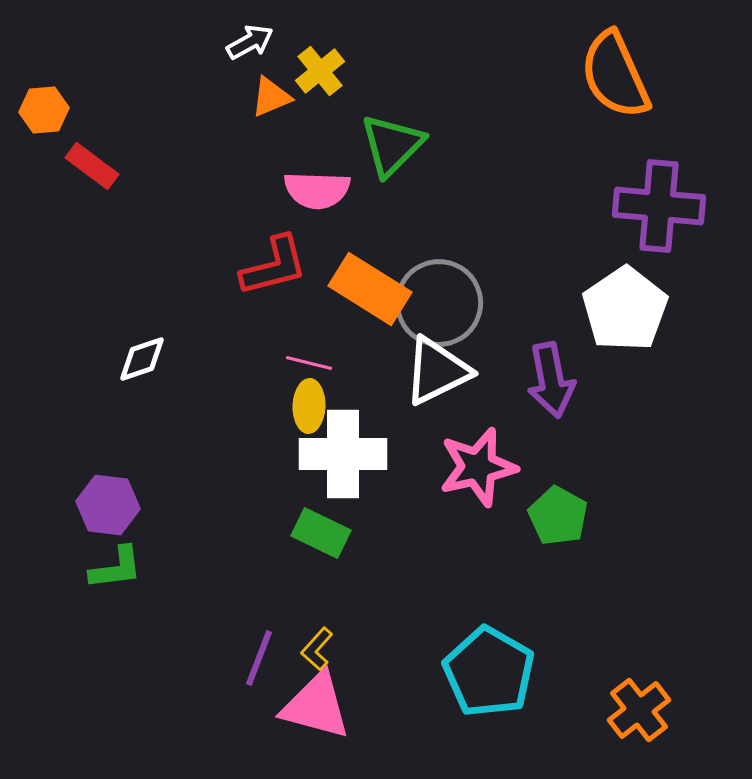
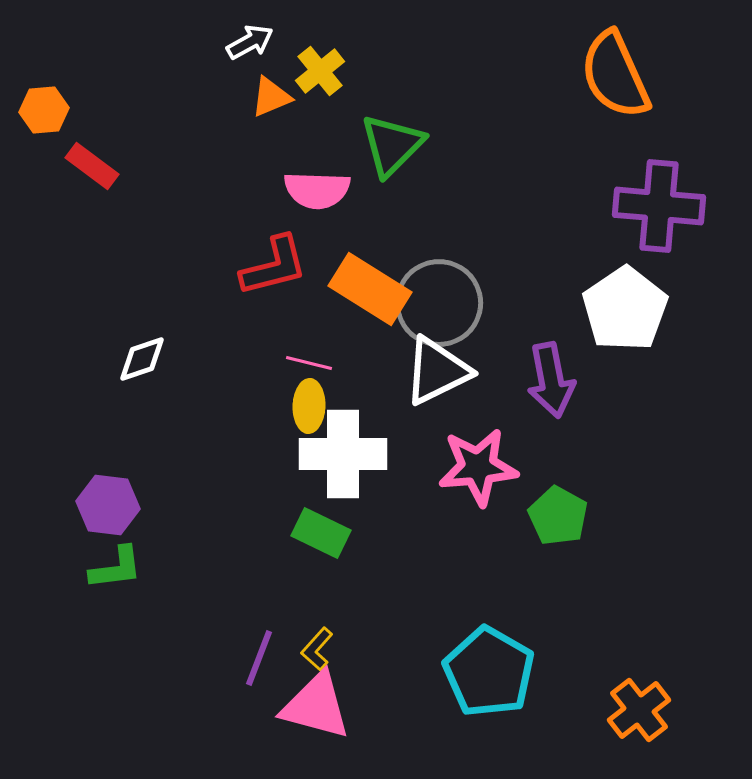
pink star: rotated 8 degrees clockwise
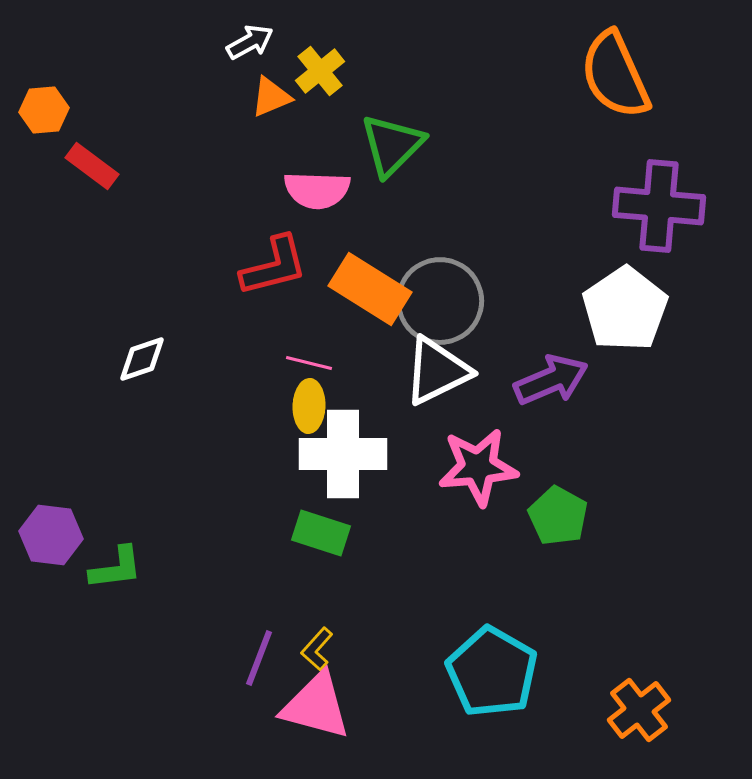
gray circle: moved 1 px right, 2 px up
purple arrow: rotated 102 degrees counterclockwise
purple hexagon: moved 57 px left, 30 px down
green rectangle: rotated 8 degrees counterclockwise
cyan pentagon: moved 3 px right
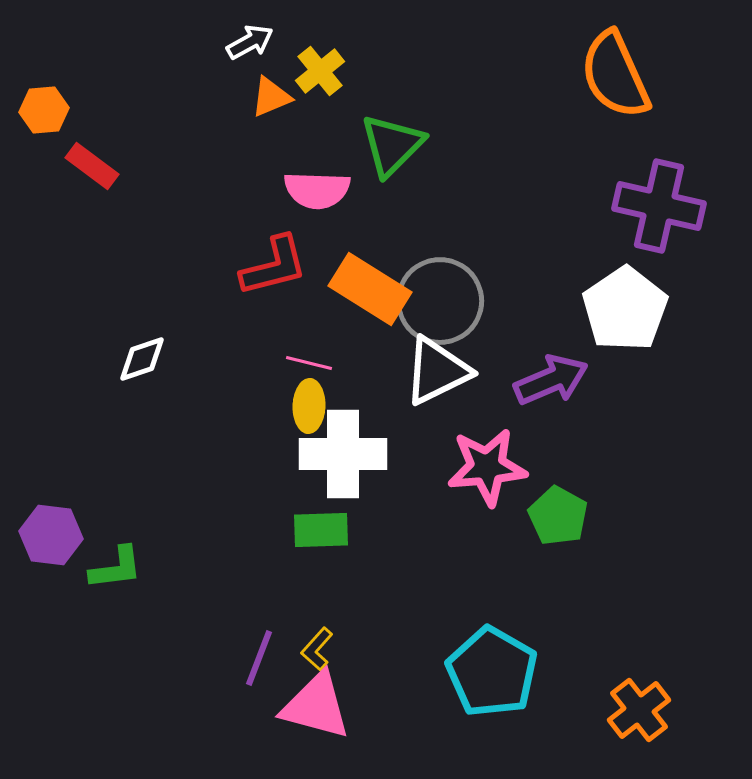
purple cross: rotated 8 degrees clockwise
pink star: moved 9 px right
green rectangle: moved 3 px up; rotated 20 degrees counterclockwise
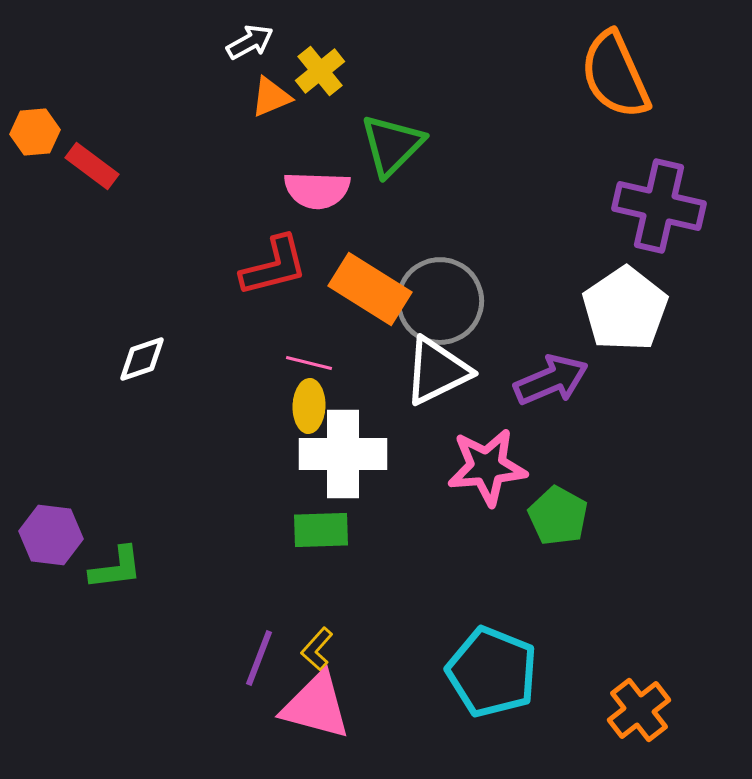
orange hexagon: moved 9 px left, 22 px down
cyan pentagon: rotated 8 degrees counterclockwise
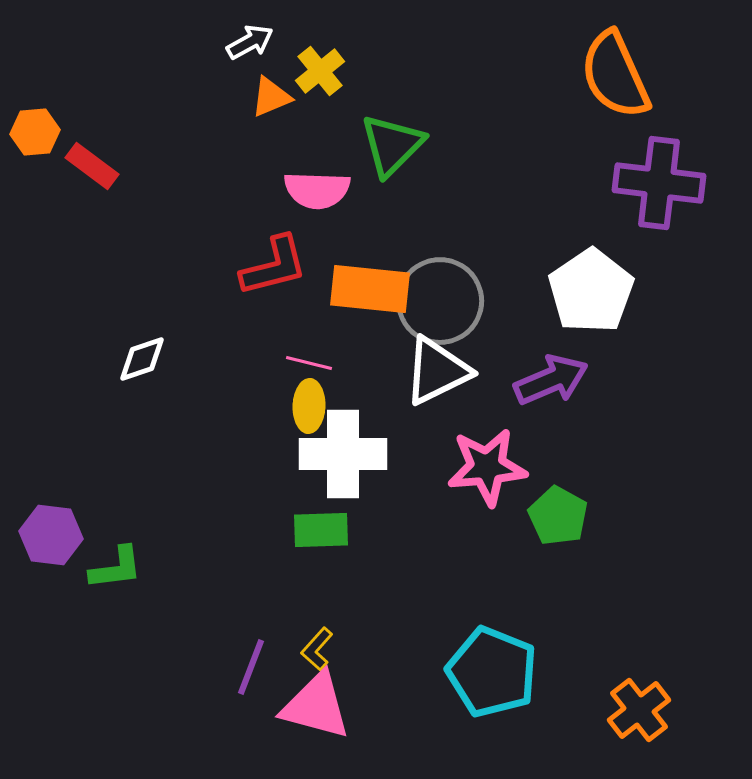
purple cross: moved 23 px up; rotated 6 degrees counterclockwise
orange rectangle: rotated 26 degrees counterclockwise
white pentagon: moved 34 px left, 18 px up
purple line: moved 8 px left, 9 px down
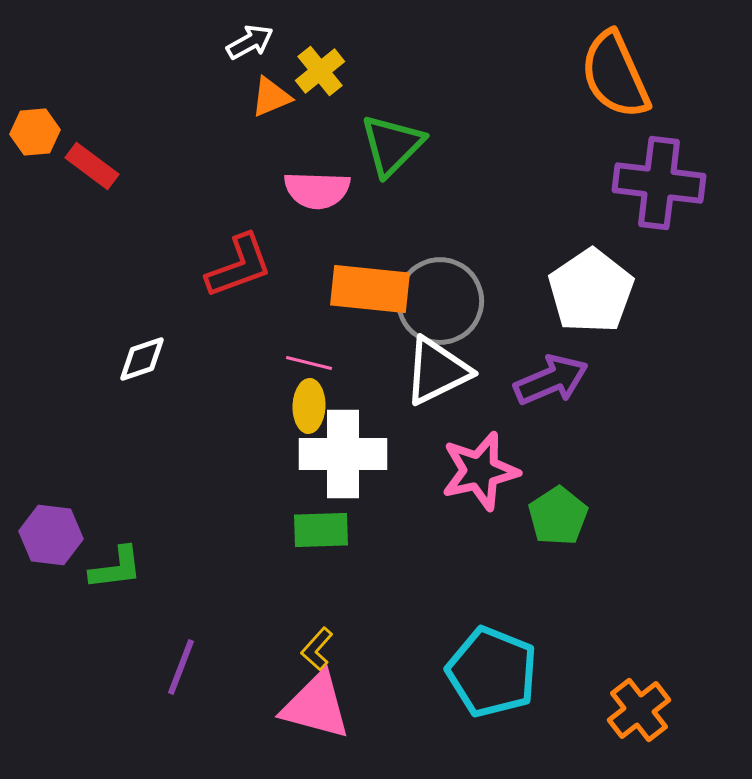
red L-shape: moved 35 px left; rotated 6 degrees counterclockwise
pink star: moved 7 px left, 4 px down; rotated 8 degrees counterclockwise
green pentagon: rotated 10 degrees clockwise
purple line: moved 70 px left
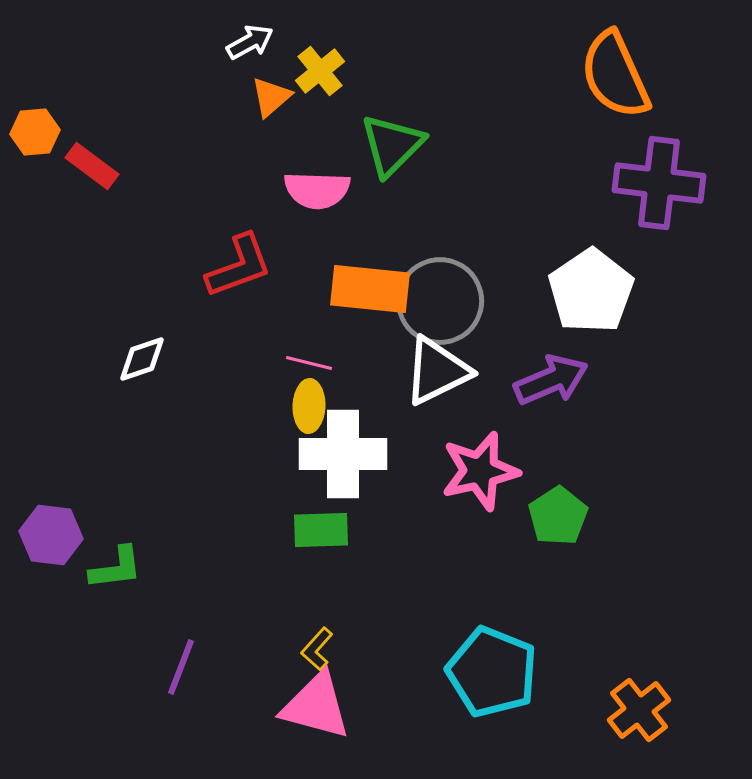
orange triangle: rotated 18 degrees counterclockwise
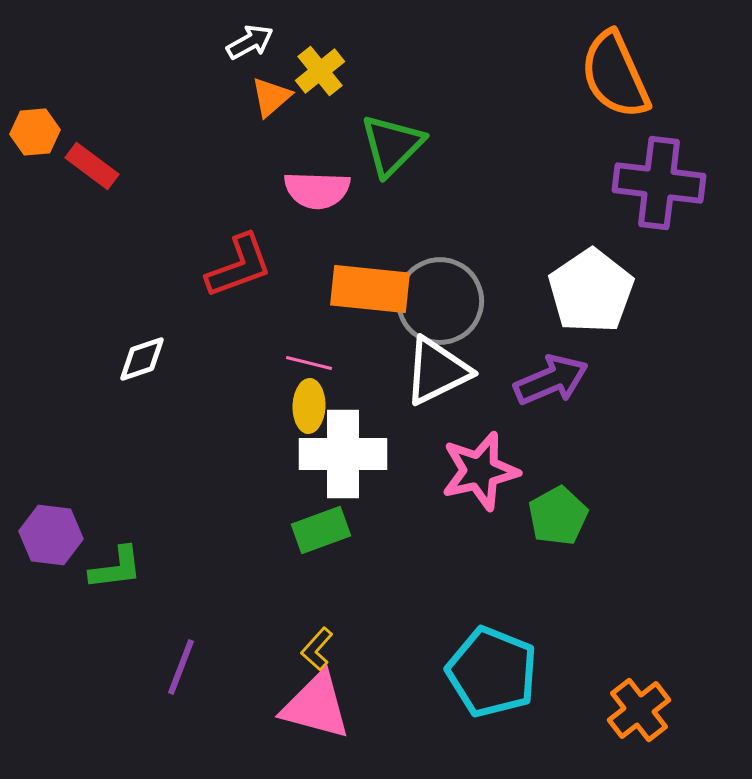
green pentagon: rotated 4 degrees clockwise
green rectangle: rotated 18 degrees counterclockwise
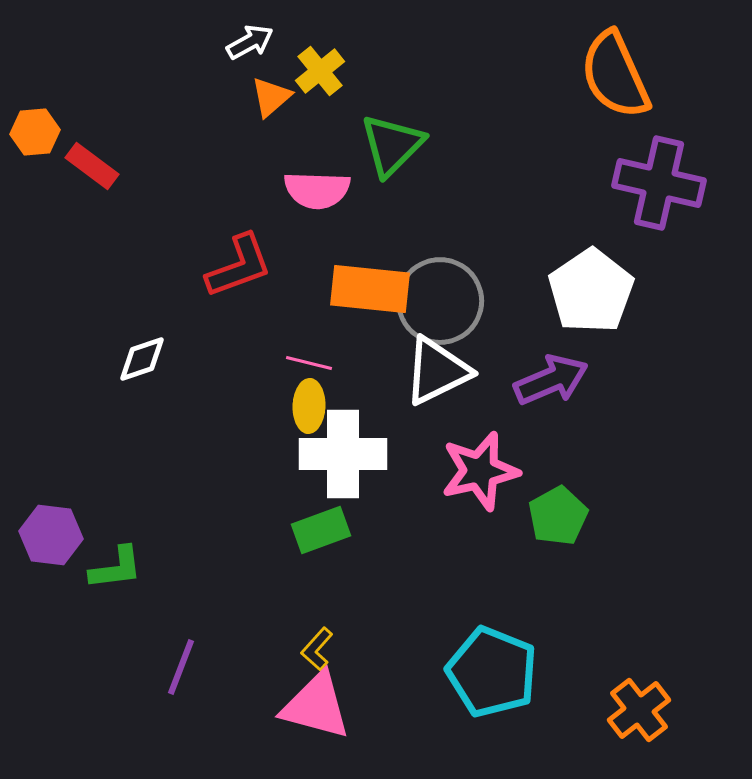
purple cross: rotated 6 degrees clockwise
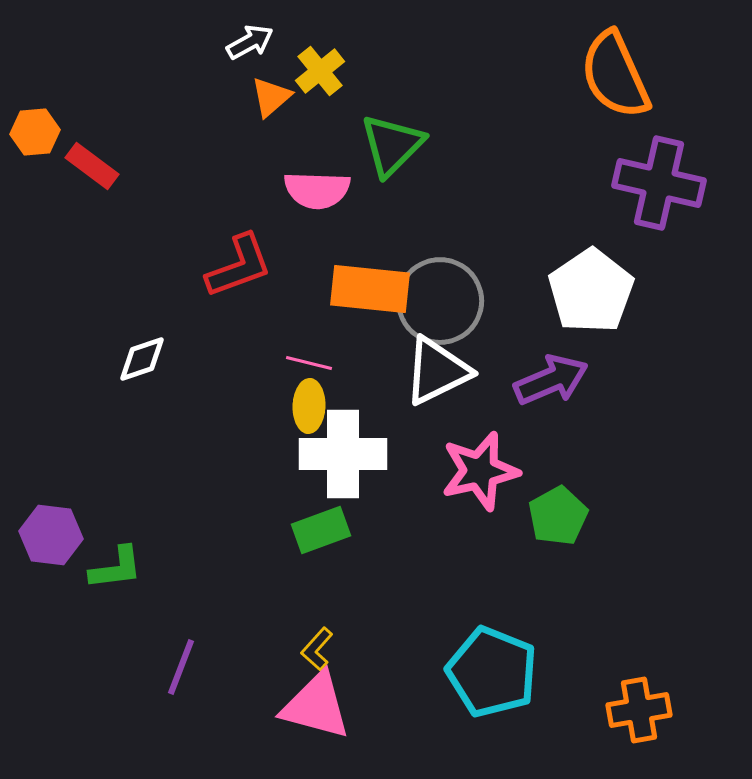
orange cross: rotated 28 degrees clockwise
